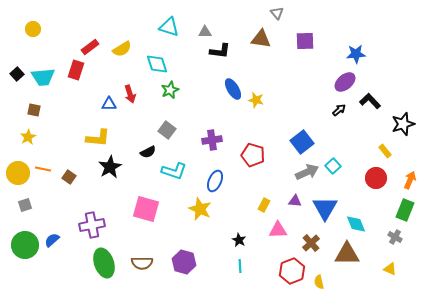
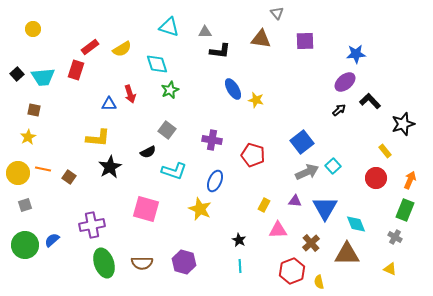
purple cross at (212, 140): rotated 18 degrees clockwise
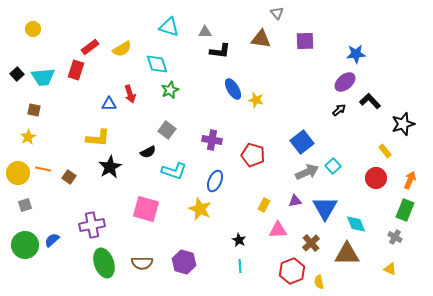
purple triangle at (295, 201): rotated 16 degrees counterclockwise
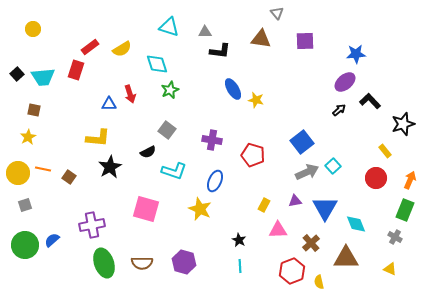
brown triangle at (347, 254): moved 1 px left, 4 px down
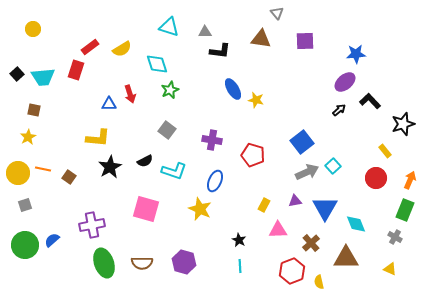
black semicircle at (148, 152): moved 3 px left, 9 px down
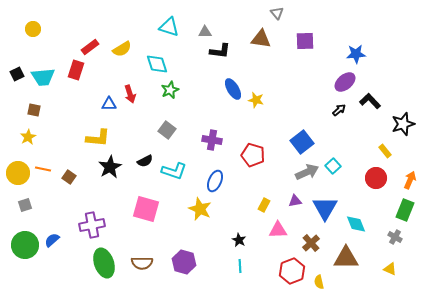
black square at (17, 74): rotated 16 degrees clockwise
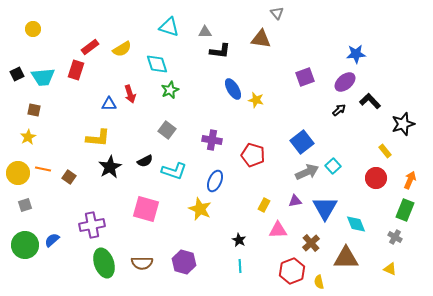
purple square at (305, 41): moved 36 px down; rotated 18 degrees counterclockwise
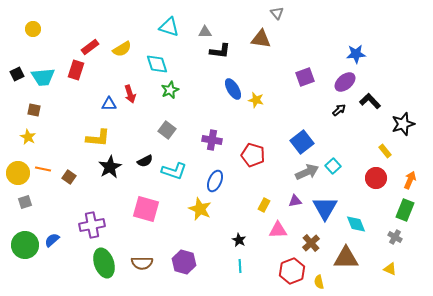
yellow star at (28, 137): rotated 14 degrees counterclockwise
gray square at (25, 205): moved 3 px up
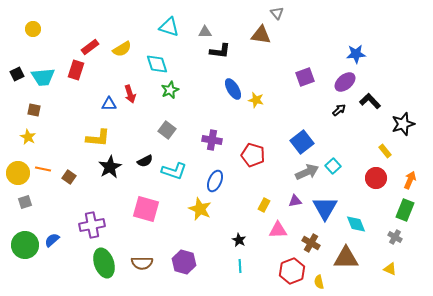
brown triangle at (261, 39): moved 4 px up
brown cross at (311, 243): rotated 18 degrees counterclockwise
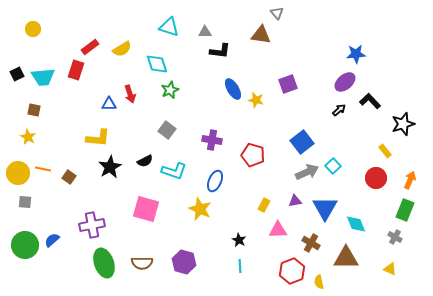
purple square at (305, 77): moved 17 px left, 7 px down
gray square at (25, 202): rotated 24 degrees clockwise
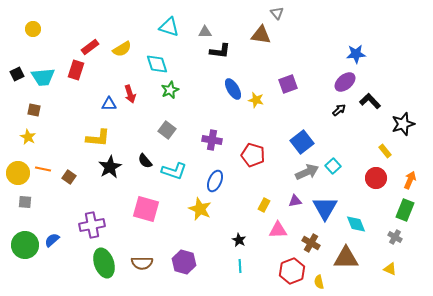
black semicircle at (145, 161): rotated 77 degrees clockwise
